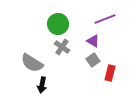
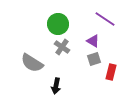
purple line: rotated 55 degrees clockwise
gray square: moved 1 px right, 1 px up; rotated 16 degrees clockwise
red rectangle: moved 1 px right, 1 px up
black arrow: moved 14 px right, 1 px down
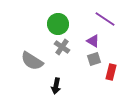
gray semicircle: moved 2 px up
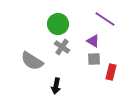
gray square: rotated 16 degrees clockwise
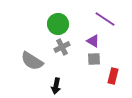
gray cross: rotated 28 degrees clockwise
red rectangle: moved 2 px right, 4 px down
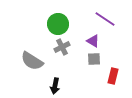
black arrow: moved 1 px left
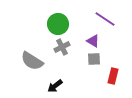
black arrow: rotated 42 degrees clockwise
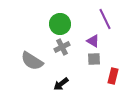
purple line: rotated 30 degrees clockwise
green circle: moved 2 px right
black arrow: moved 6 px right, 2 px up
